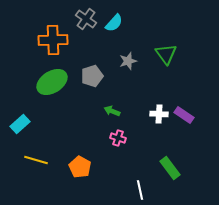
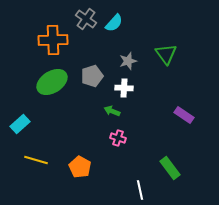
white cross: moved 35 px left, 26 px up
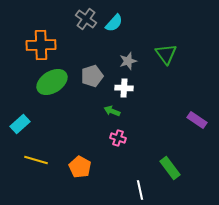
orange cross: moved 12 px left, 5 px down
purple rectangle: moved 13 px right, 5 px down
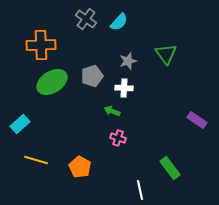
cyan semicircle: moved 5 px right, 1 px up
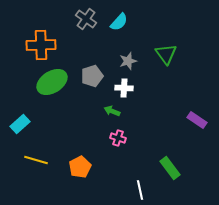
orange pentagon: rotated 15 degrees clockwise
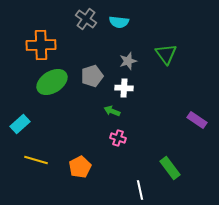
cyan semicircle: rotated 54 degrees clockwise
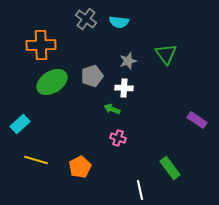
green arrow: moved 2 px up
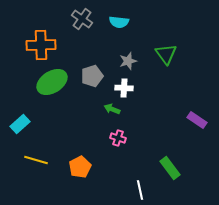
gray cross: moved 4 px left
